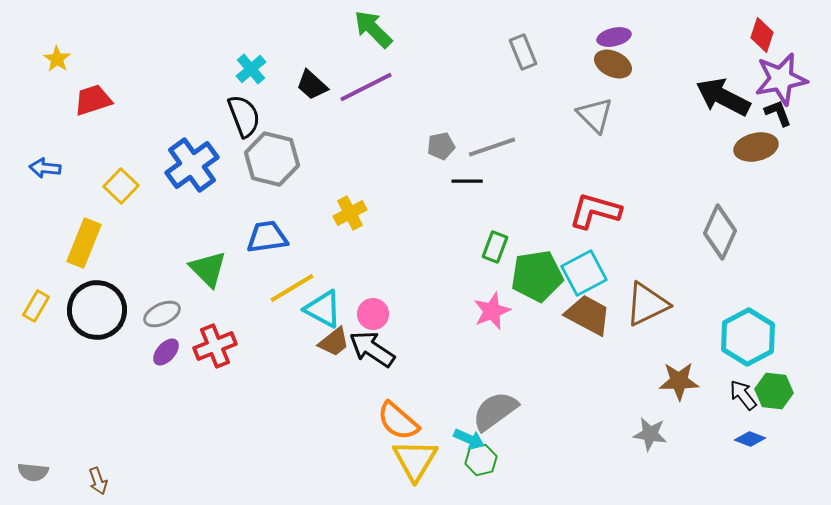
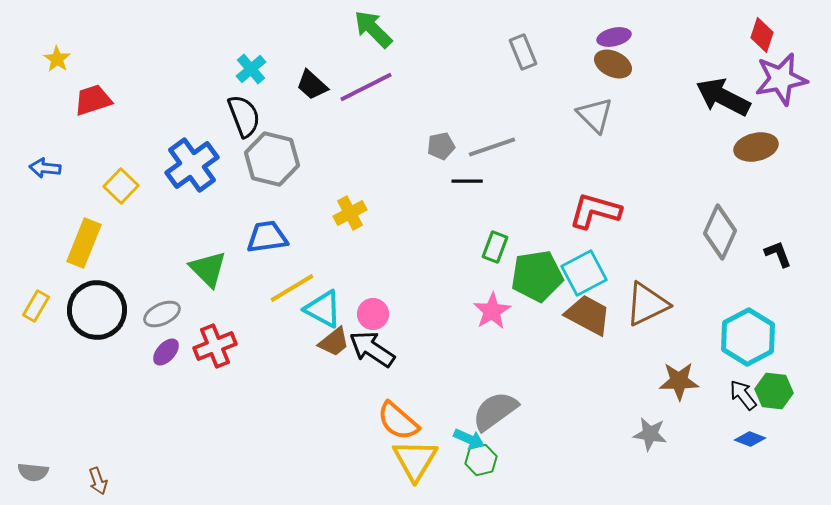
black L-shape at (778, 113): moved 141 px down
pink star at (492, 311): rotated 9 degrees counterclockwise
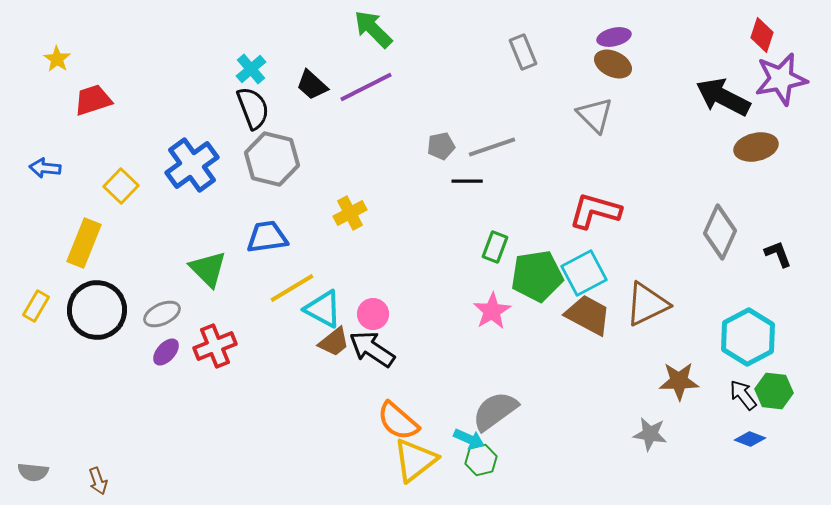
black semicircle at (244, 116): moved 9 px right, 8 px up
yellow triangle at (415, 460): rotated 21 degrees clockwise
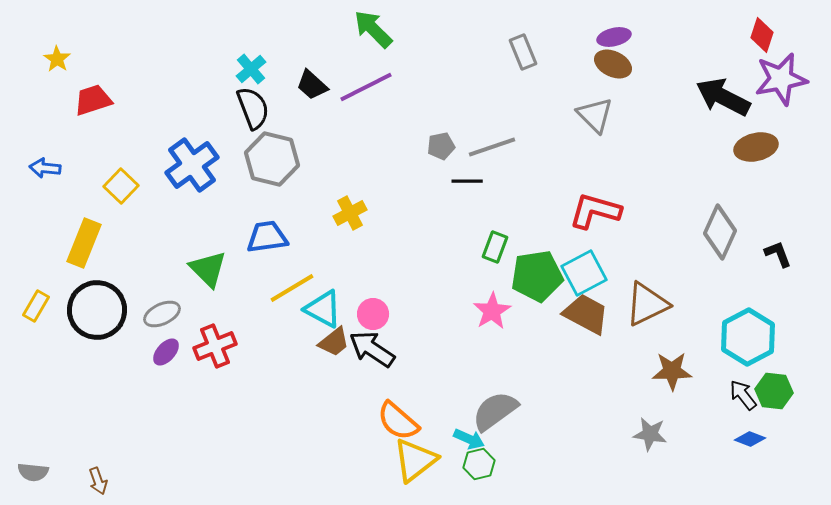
brown trapezoid at (588, 315): moved 2 px left, 1 px up
brown star at (679, 381): moved 7 px left, 10 px up
green hexagon at (481, 460): moved 2 px left, 4 px down
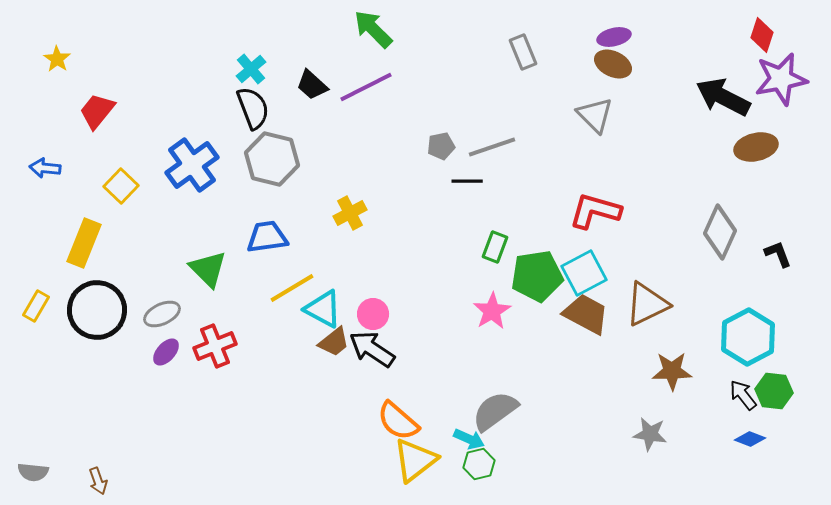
red trapezoid at (93, 100): moved 4 px right, 11 px down; rotated 33 degrees counterclockwise
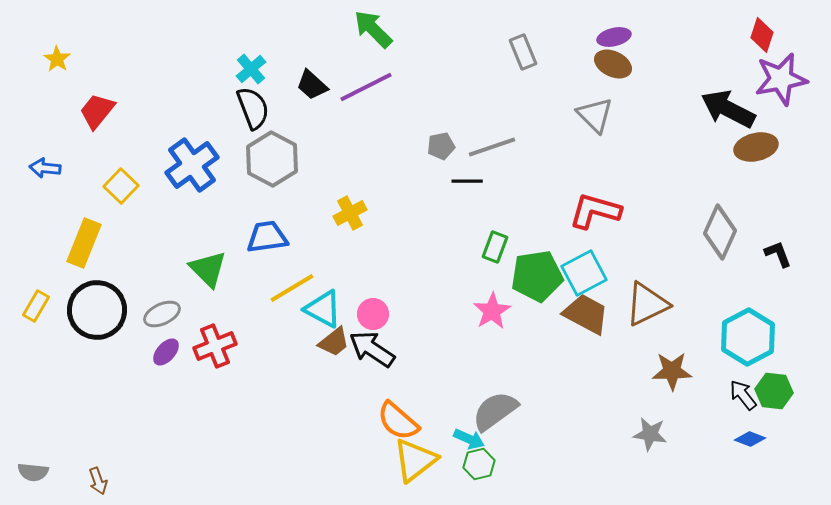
black arrow at (723, 97): moved 5 px right, 12 px down
gray hexagon at (272, 159): rotated 14 degrees clockwise
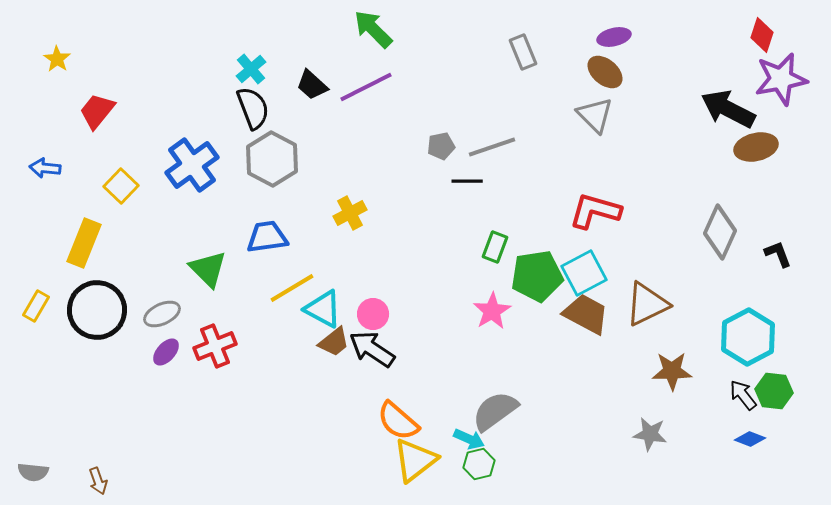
brown ellipse at (613, 64): moved 8 px left, 8 px down; rotated 15 degrees clockwise
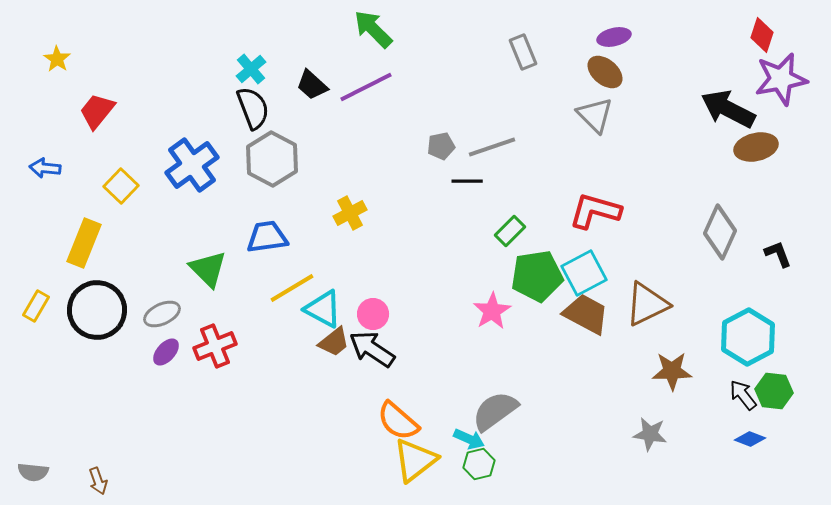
green rectangle at (495, 247): moved 15 px right, 16 px up; rotated 24 degrees clockwise
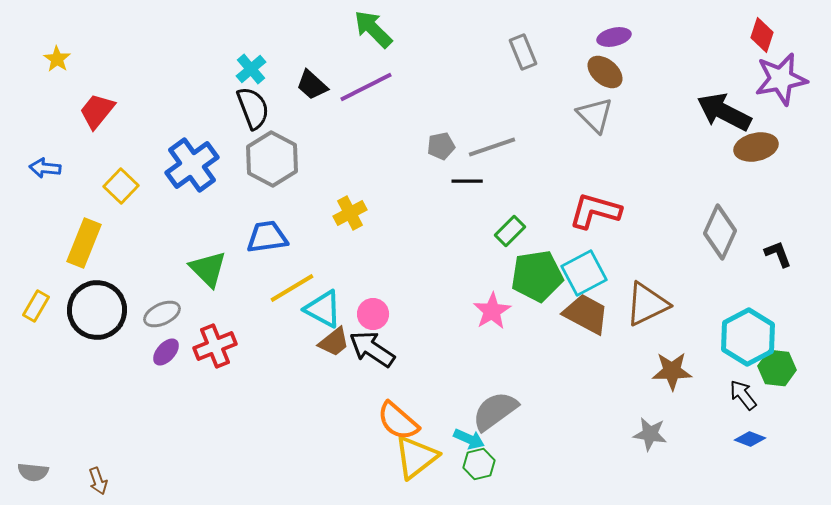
black arrow at (728, 109): moved 4 px left, 3 px down
green hexagon at (774, 391): moved 3 px right, 23 px up
yellow triangle at (415, 460): moved 1 px right, 3 px up
